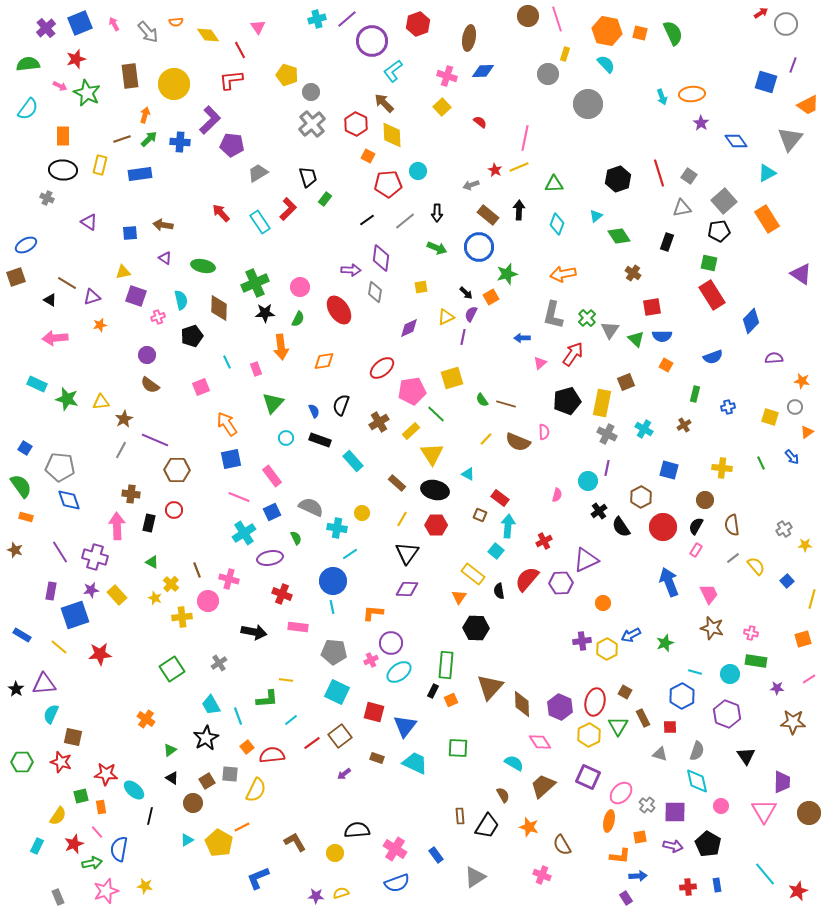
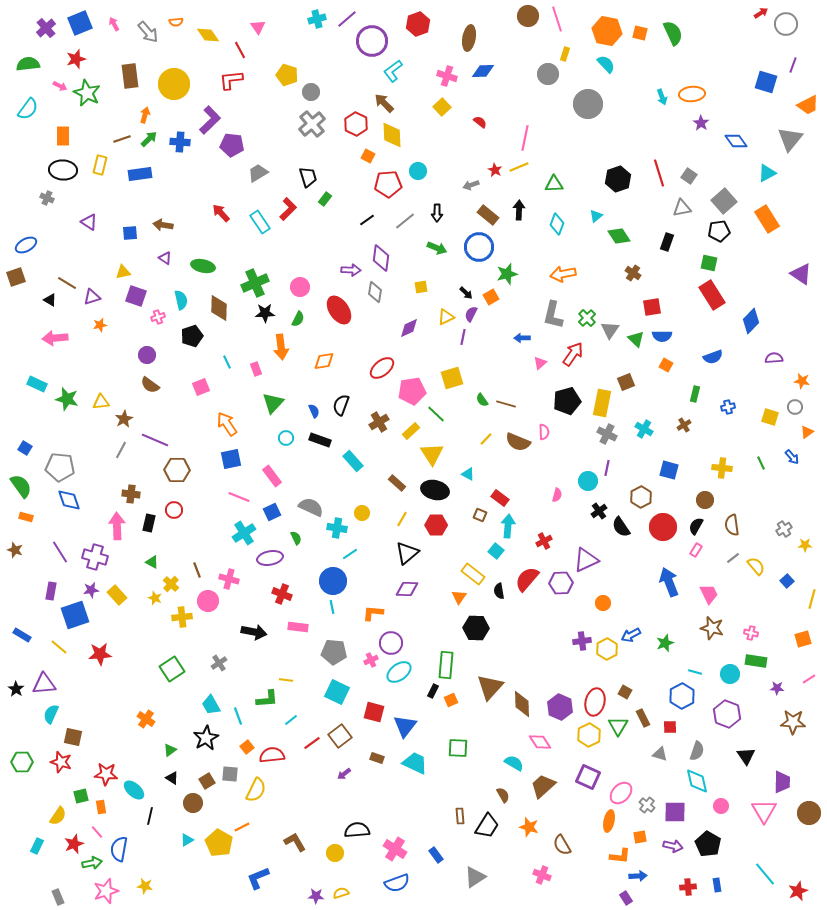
black triangle at (407, 553): rotated 15 degrees clockwise
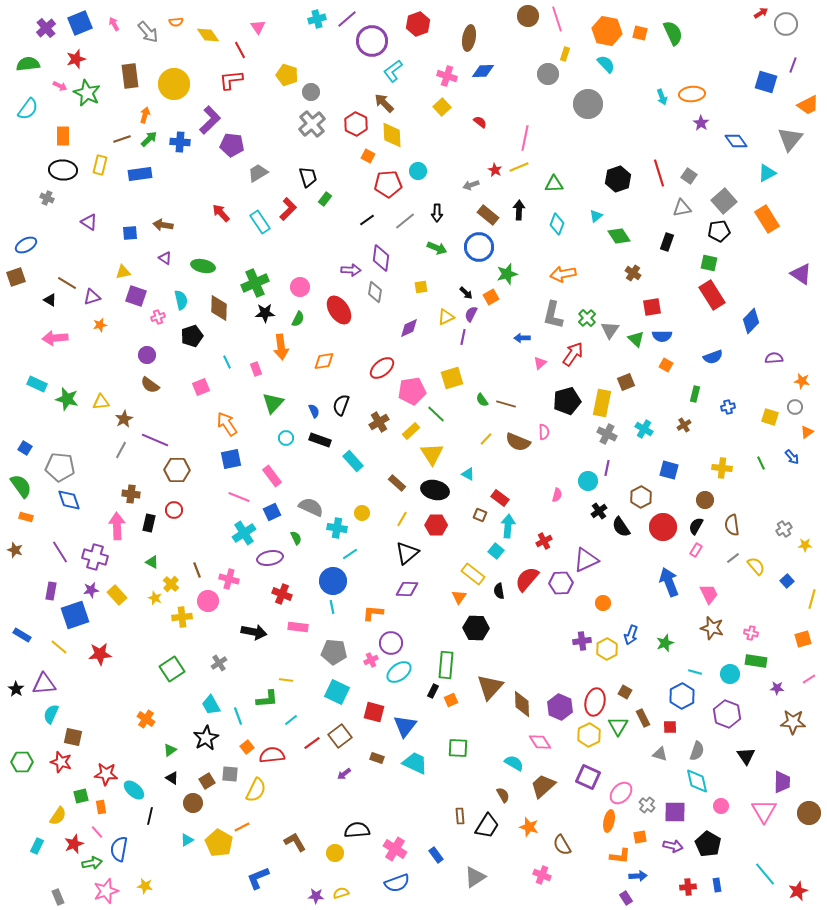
blue arrow at (631, 635): rotated 42 degrees counterclockwise
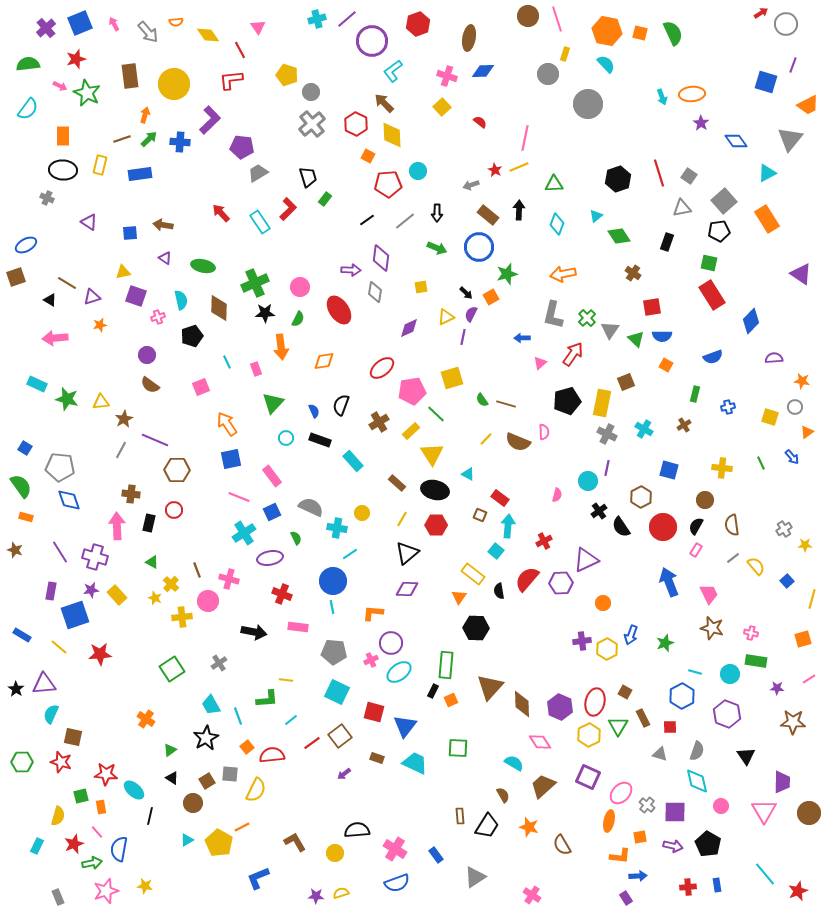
purple pentagon at (232, 145): moved 10 px right, 2 px down
yellow semicircle at (58, 816): rotated 18 degrees counterclockwise
pink cross at (542, 875): moved 10 px left, 20 px down; rotated 12 degrees clockwise
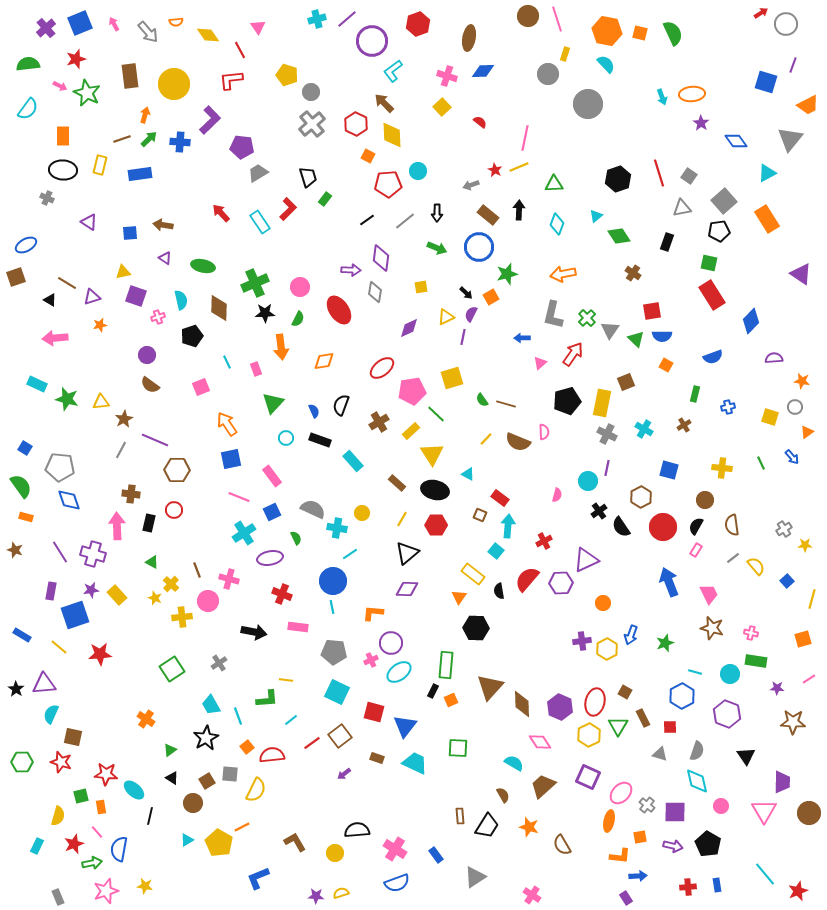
red square at (652, 307): moved 4 px down
gray semicircle at (311, 507): moved 2 px right, 2 px down
purple cross at (95, 557): moved 2 px left, 3 px up
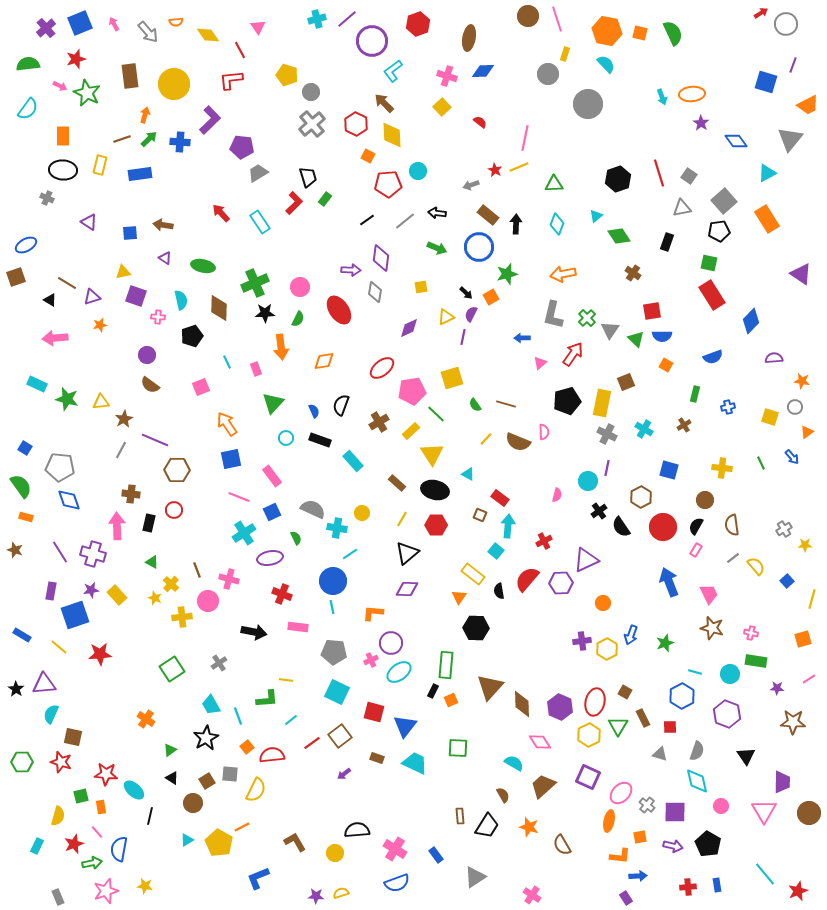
red L-shape at (288, 209): moved 6 px right, 6 px up
black arrow at (519, 210): moved 3 px left, 14 px down
black arrow at (437, 213): rotated 96 degrees clockwise
pink cross at (158, 317): rotated 24 degrees clockwise
green semicircle at (482, 400): moved 7 px left, 5 px down
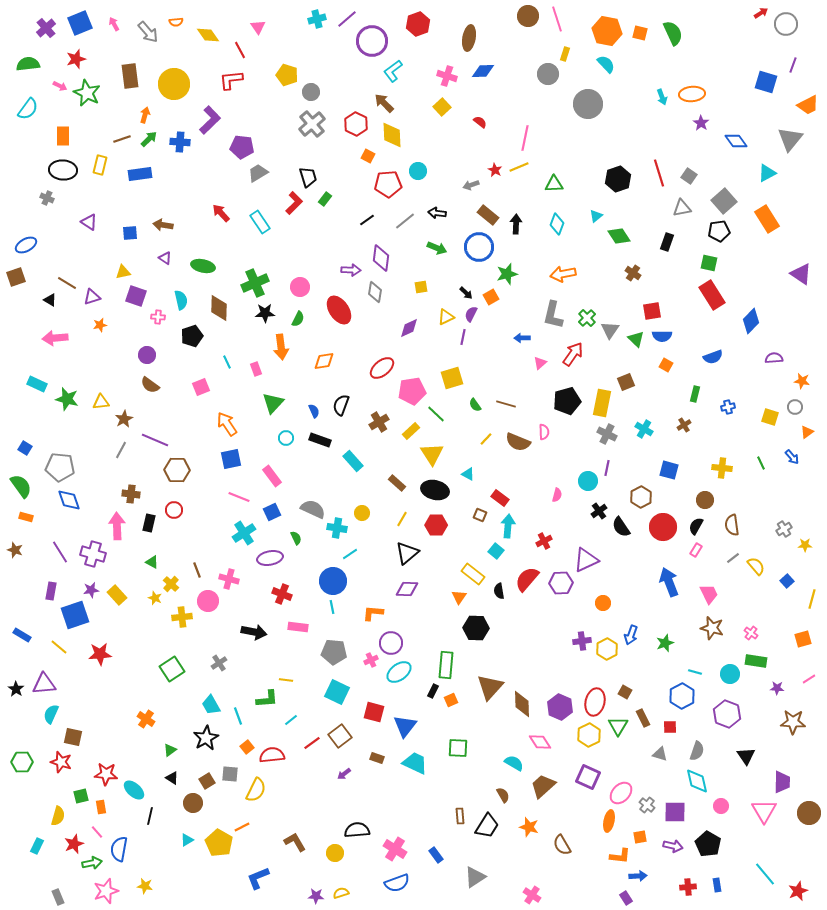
pink cross at (751, 633): rotated 24 degrees clockwise
